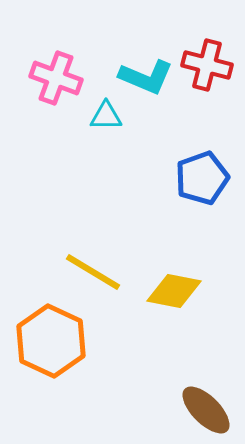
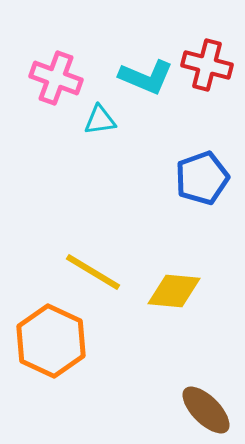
cyan triangle: moved 6 px left, 4 px down; rotated 8 degrees counterclockwise
yellow diamond: rotated 6 degrees counterclockwise
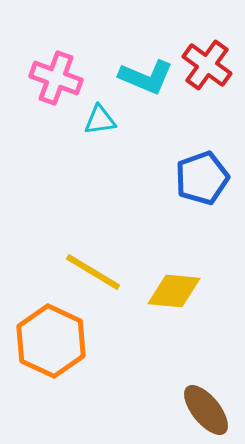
red cross: rotated 21 degrees clockwise
brown ellipse: rotated 6 degrees clockwise
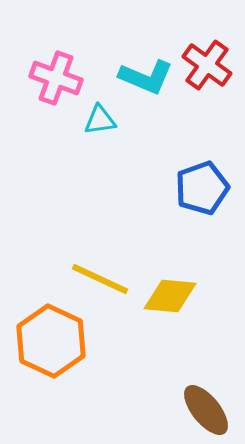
blue pentagon: moved 10 px down
yellow line: moved 7 px right, 7 px down; rotated 6 degrees counterclockwise
yellow diamond: moved 4 px left, 5 px down
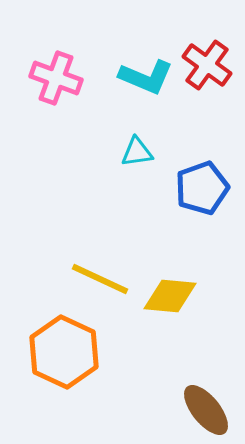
cyan triangle: moved 37 px right, 32 px down
orange hexagon: moved 13 px right, 11 px down
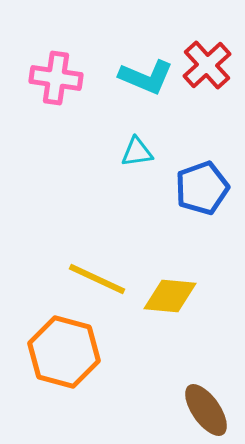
red cross: rotated 12 degrees clockwise
pink cross: rotated 12 degrees counterclockwise
yellow line: moved 3 px left
orange hexagon: rotated 10 degrees counterclockwise
brown ellipse: rotated 4 degrees clockwise
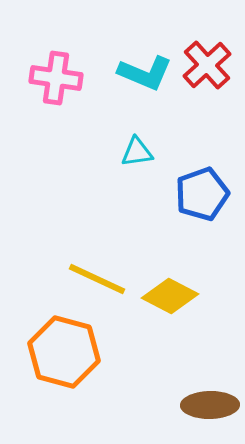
cyan L-shape: moved 1 px left, 4 px up
blue pentagon: moved 6 px down
yellow diamond: rotated 22 degrees clockwise
brown ellipse: moved 4 px right, 5 px up; rotated 56 degrees counterclockwise
